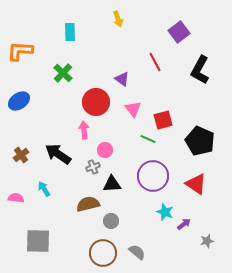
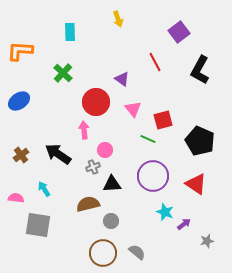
gray square: moved 16 px up; rotated 8 degrees clockwise
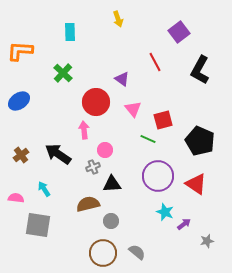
purple circle: moved 5 px right
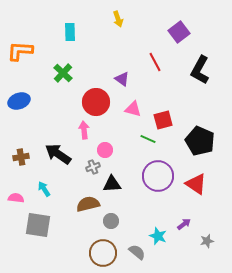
blue ellipse: rotated 15 degrees clockwise
pink triangle: rotated 36 degrees counterclockwise
brown cross: moved 2 px down; rotated 28 degrees clockwise
cyan star: moved 7 px left, 24 px down
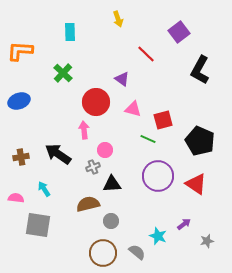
red line: moved 9 px left, 8 px up; rotated 18 degrees counterclockwise
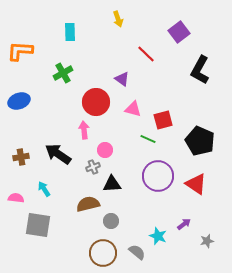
green cross: rotated 18 degrees clockwise
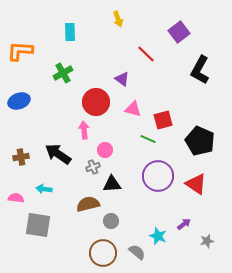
cyan arrow: rotated 49 degrees counterclockwise
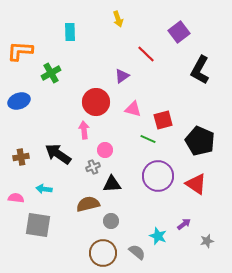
green cross: moved 12 px left
purple triangle: moved 3 px up; rotated 49 degrees clockwise
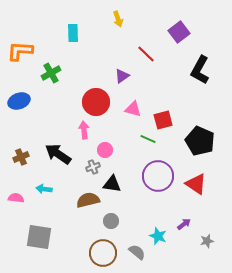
cyan rectangle: moved 3 px right, 1 px down
brown cross: rotated 14 degrees counterclockwise
black triangle: rotated 12 degrees clockwise
brown semicircle: moved 4 px up
gray square: moved 1 px right, 12 px down
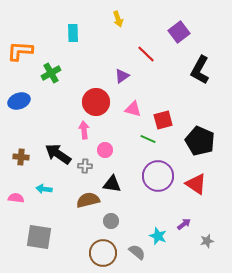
brown cross: rotated 28 degrees clockwise
gray cross: moved 8 px left, 1 px up; rotated 24 degrees clockwise
